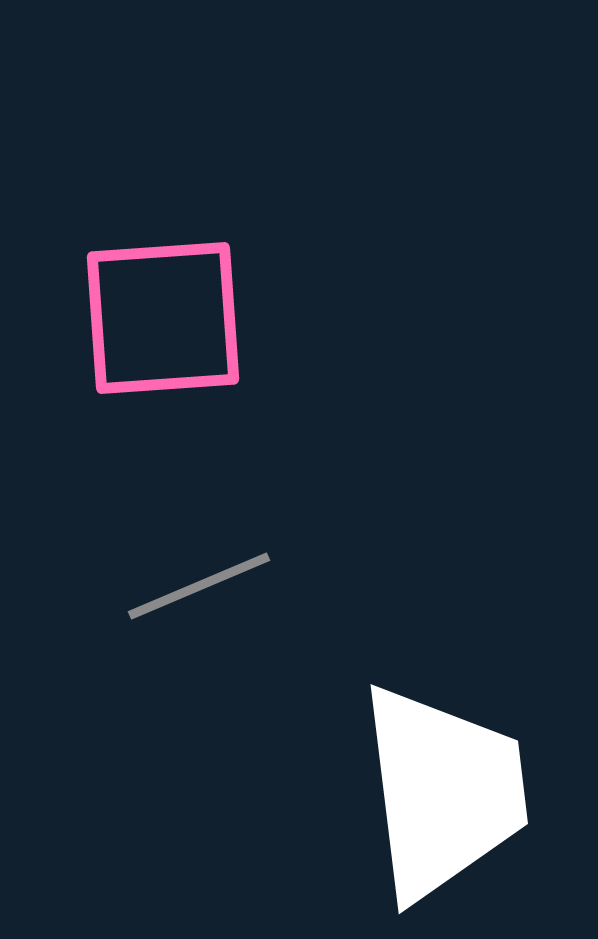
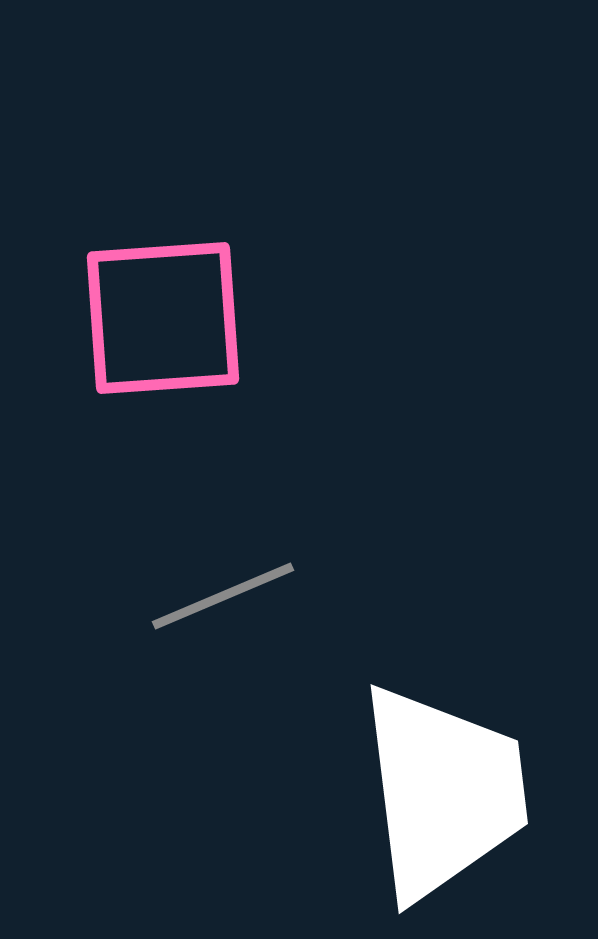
gray line: moved 24 px right, 10 px down
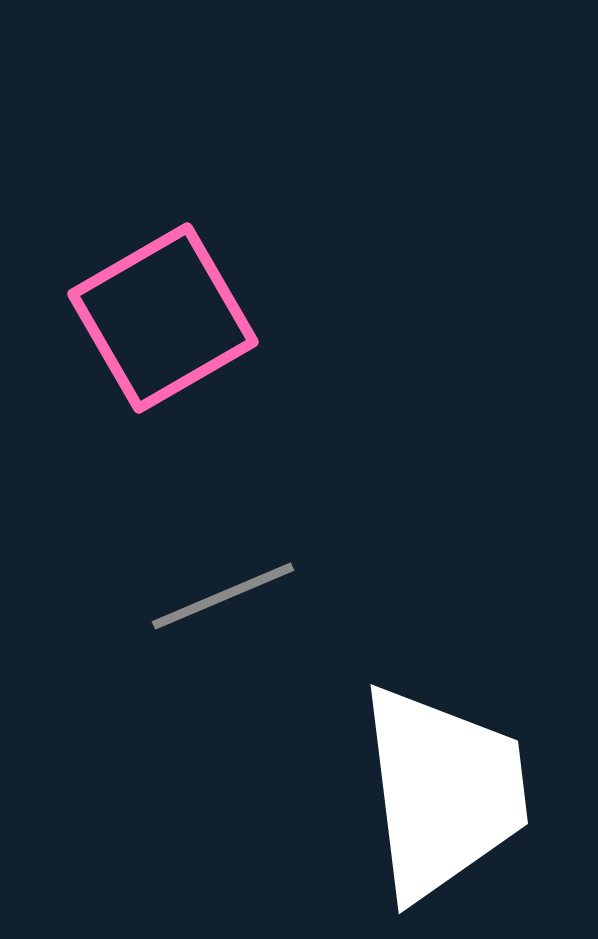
pink square: rotated 26 degrees counterclockwise
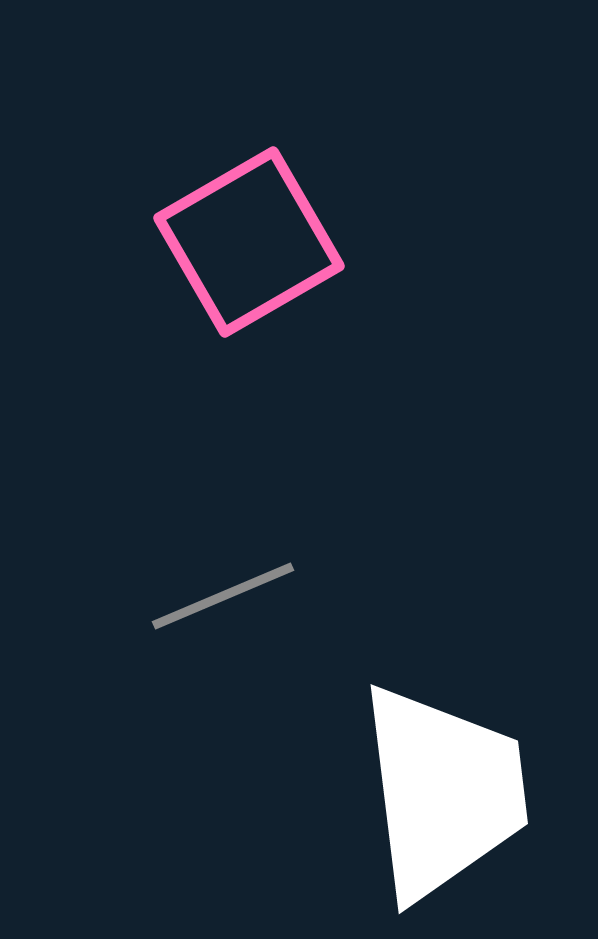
pink square: moved 86 px right, 76 px up
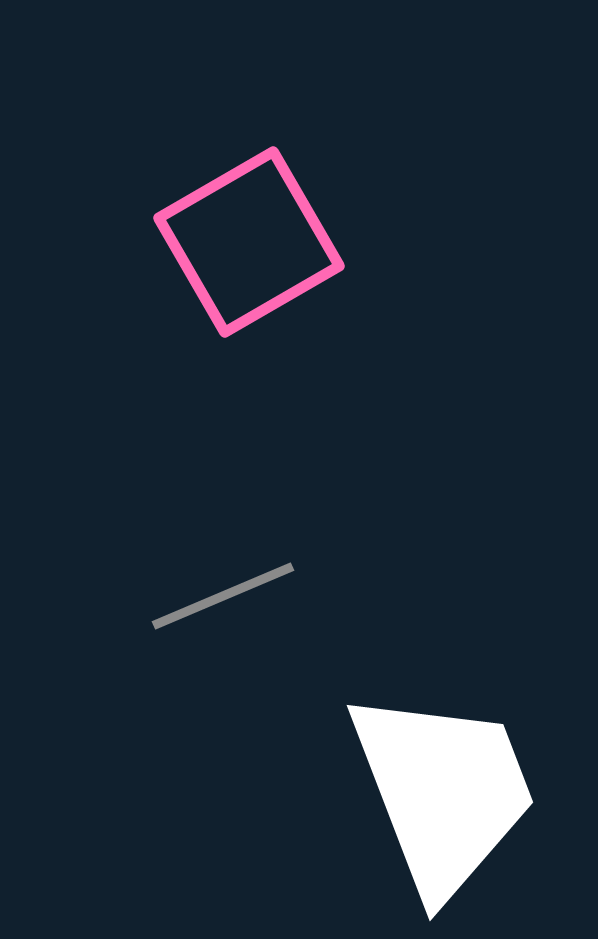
white trapezoid: rotated 14 degrees counterclockwise
